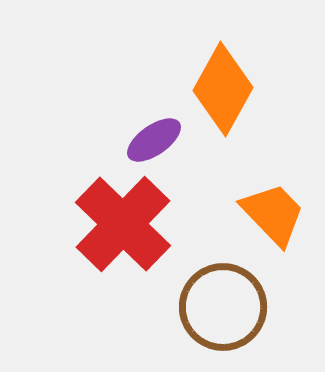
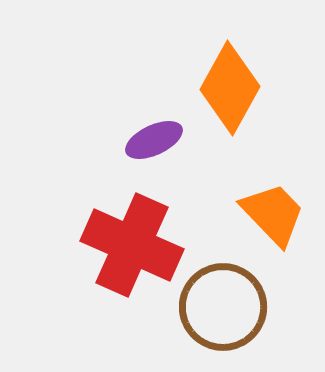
orange diamond: moved 7 px right, 1 px up
purple ellipse: rotated 10 degrees clockwise
red cross: moved 9 px right, 21 px down; rotated 20 degrees counterclockwise
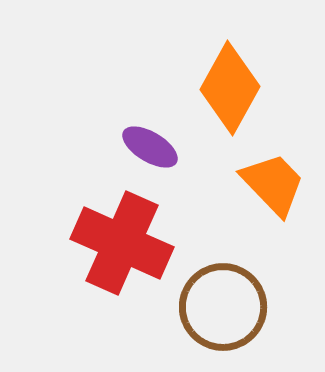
purple ellipse: moved 4 px left, 7 px down; rotated 56 degrees clockwise
orange trapezoid: moved 30 px up
red cross: moved 10 px left, 2 px up
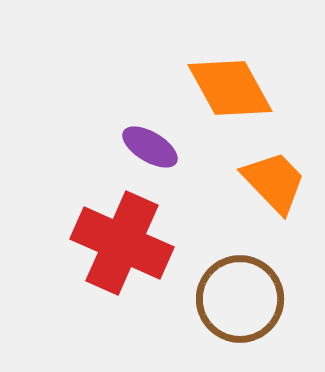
orange diamond: rotated 58 degrees counterclockwise
orange trapezoid: moved 1 px right, 2 px up
brown circle: moved 17 px right, 8 px up
